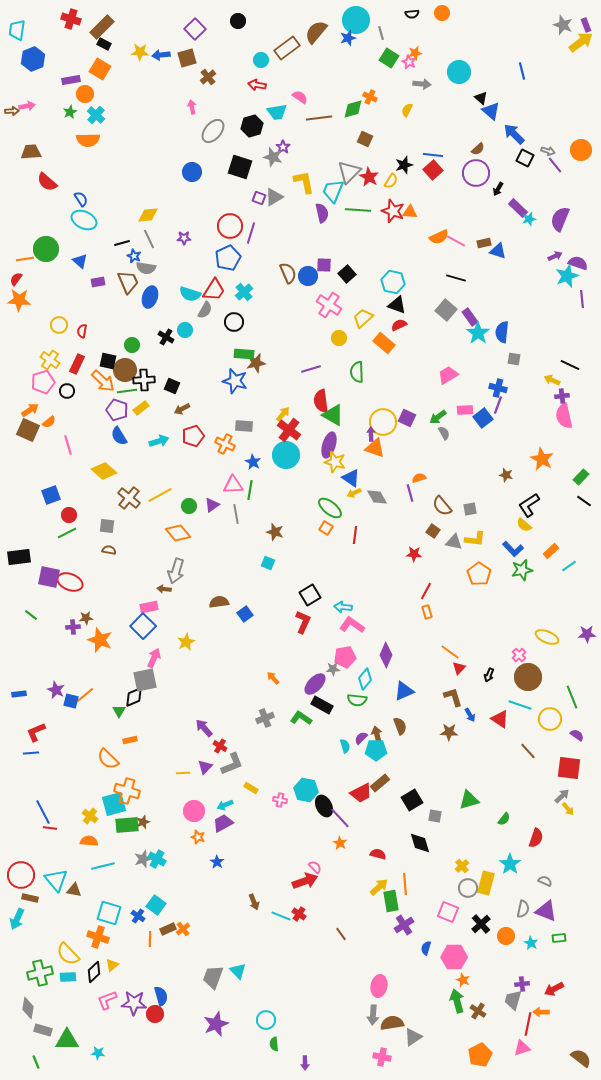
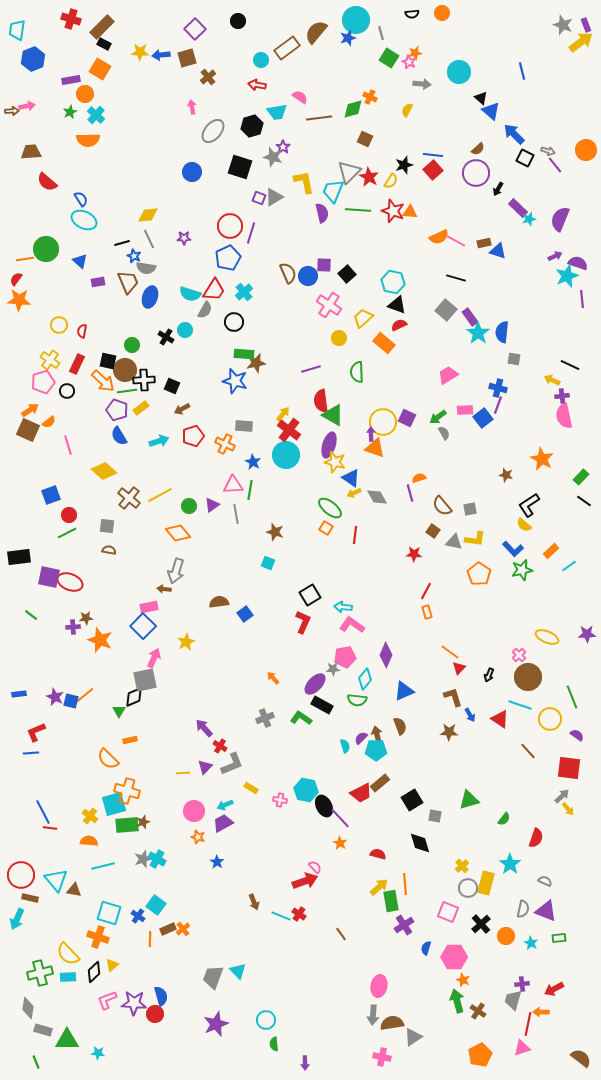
orange circle at (581, 150): moved 5 px right
purple star at (56, 690): moved 1 px left, 7 px down
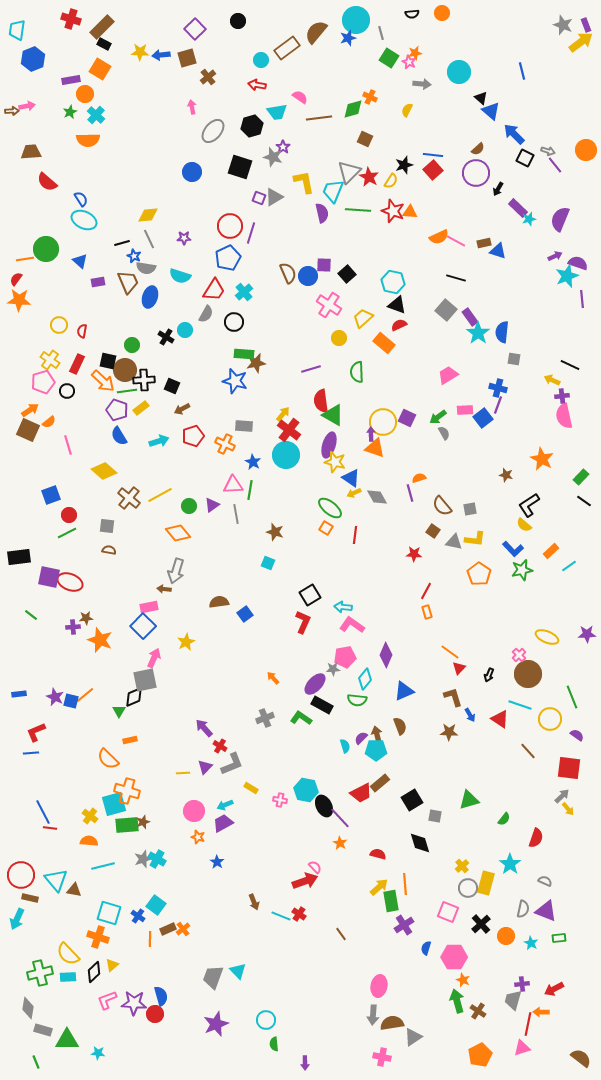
cyan semicircle at (190, 294): moved 10 px left, 18 px up
gray semicircle at (205, 310): moved 1 px right, 4 px down
brown circle at (528, 677): moved 3 px up
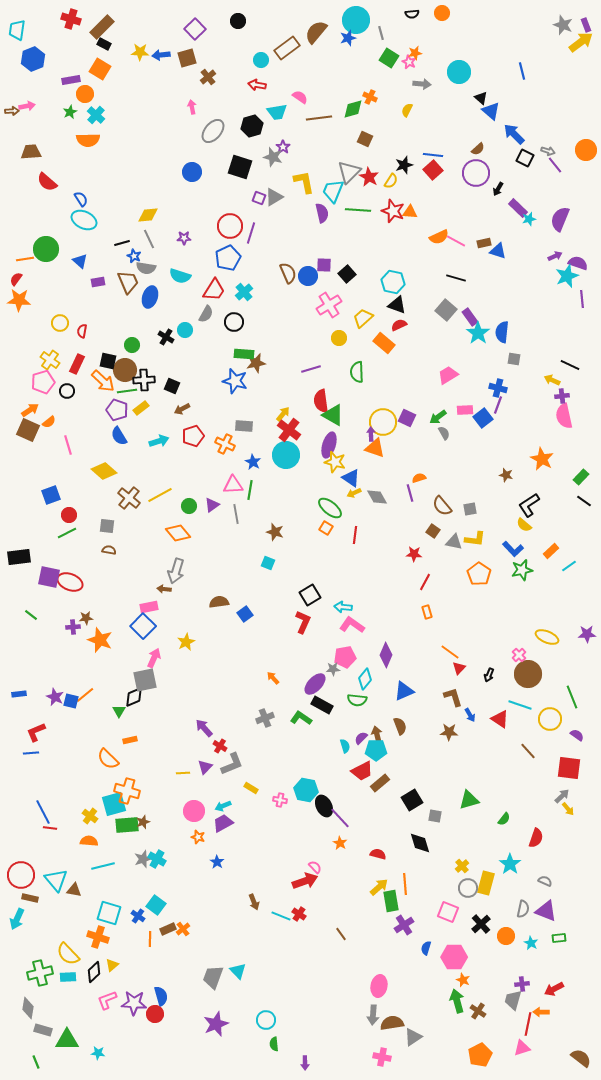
pink cross at (329, 305): rotated 25 degrees clockwise
yellow circle at (59, 325): moved 1 px right, 2 px up
red line at (426, 591): moved 1 px left, 9 px up
red trapezoid at (361, 793): moved 1 px right, 22 px up
cyan arrow at (225, 805): moved 2 px left, 1 px down
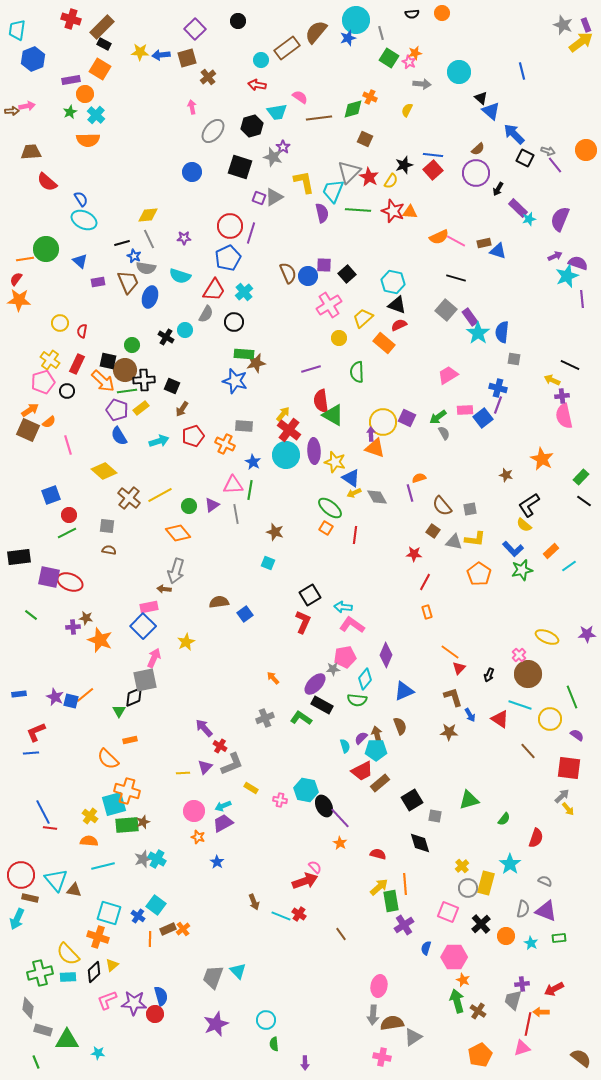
brown arrow at (182, 409): rotated 28 degrees counterclockwise
purple ellipse at (329, 445): moved 15 px left, 6 px down; rotated 20 degrees counterclockwise
brown star at (86, 618): rotated 16 degrees clockwise
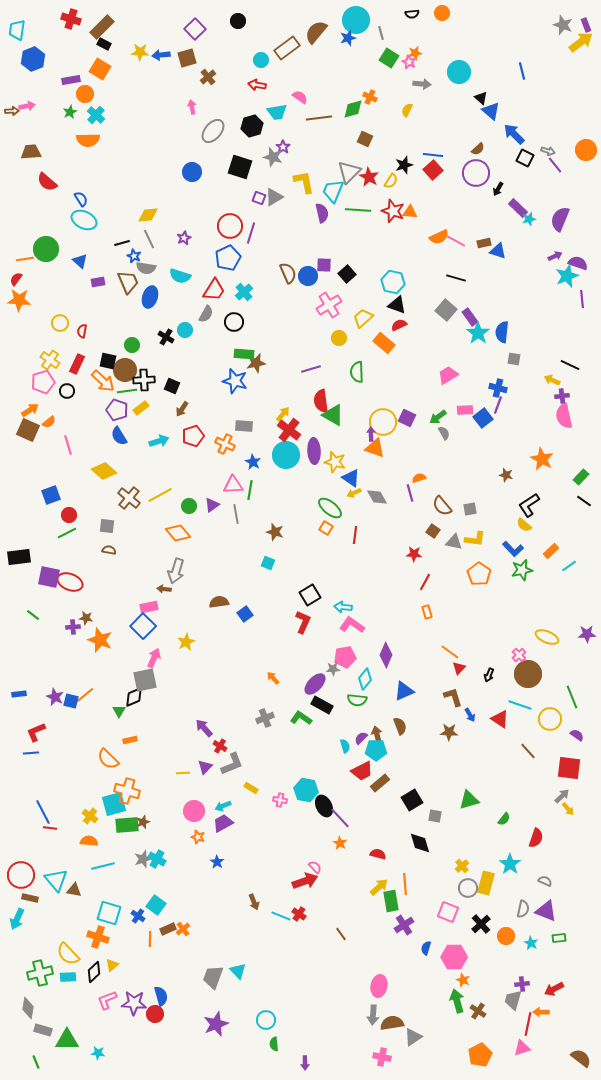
purple star at (184, 238): rotated 24 degrees counterclockwise
green line at (31, 615): moved 2 px right
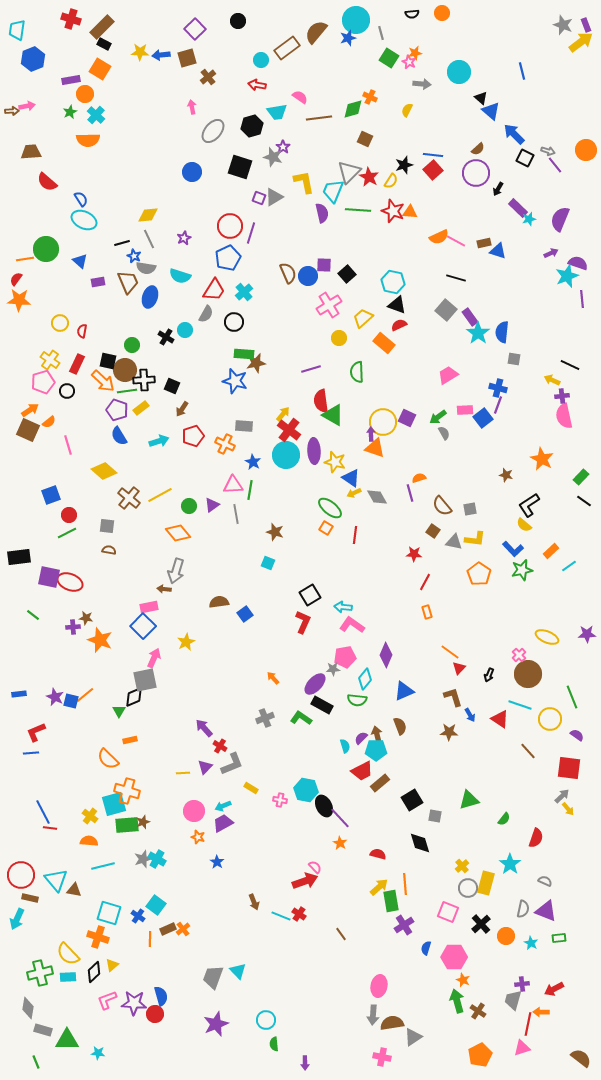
purple arrow at (555, 256): moved 4 px left, 3 px up
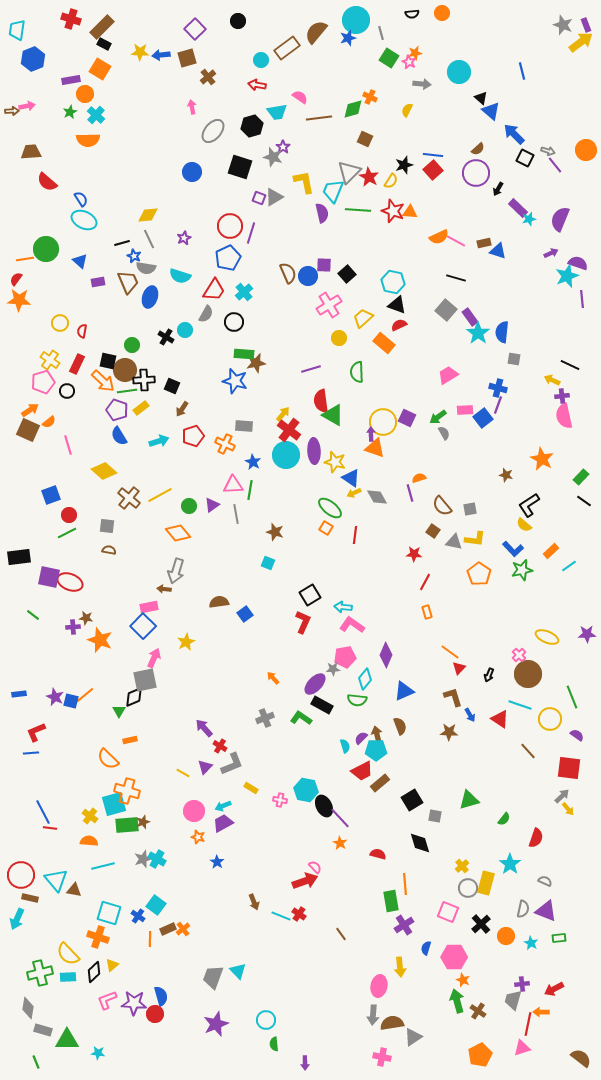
yellow line at (183, 773): rotated 32 degrees clockwise
yellow arrow at (379, 887): moved 21 px right, 80 px down; rotated 126 degrees clockwise
